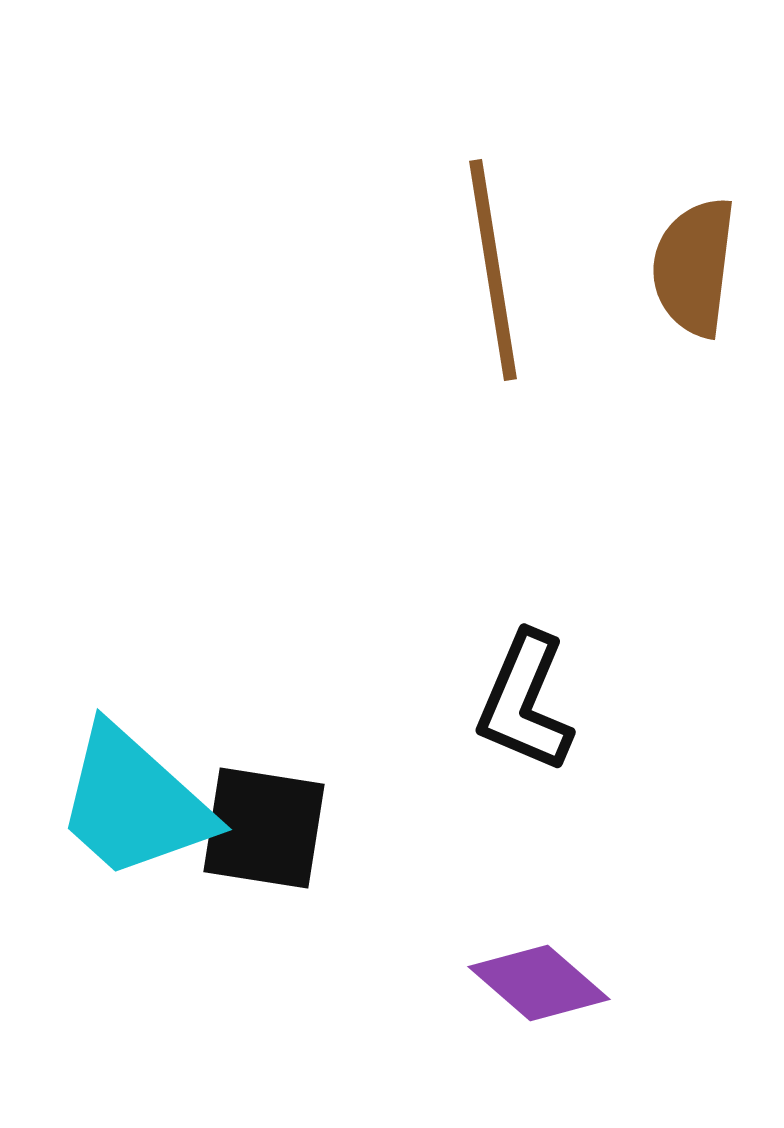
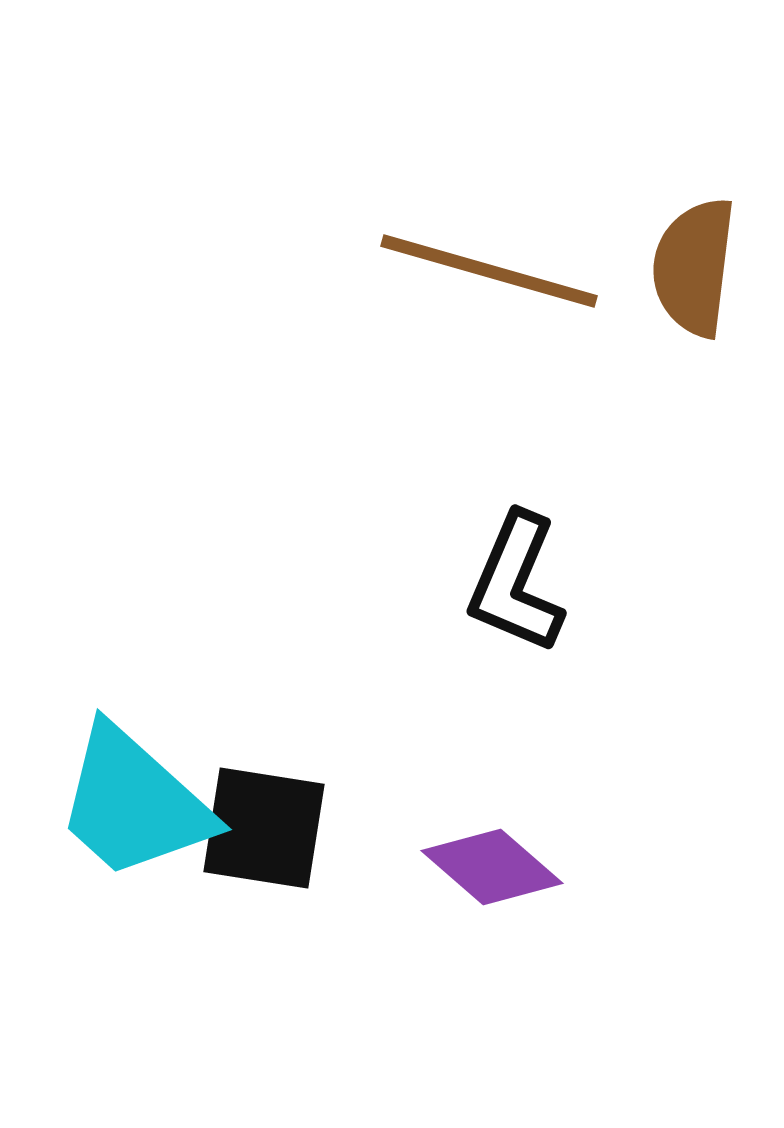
brown line: moved 4 px left, 1 px down; rotated 65 degrees counterclockwise
black L-shape: moved 9 px left, 119 px up
purple diamond: moved 47 px left, 116 px up
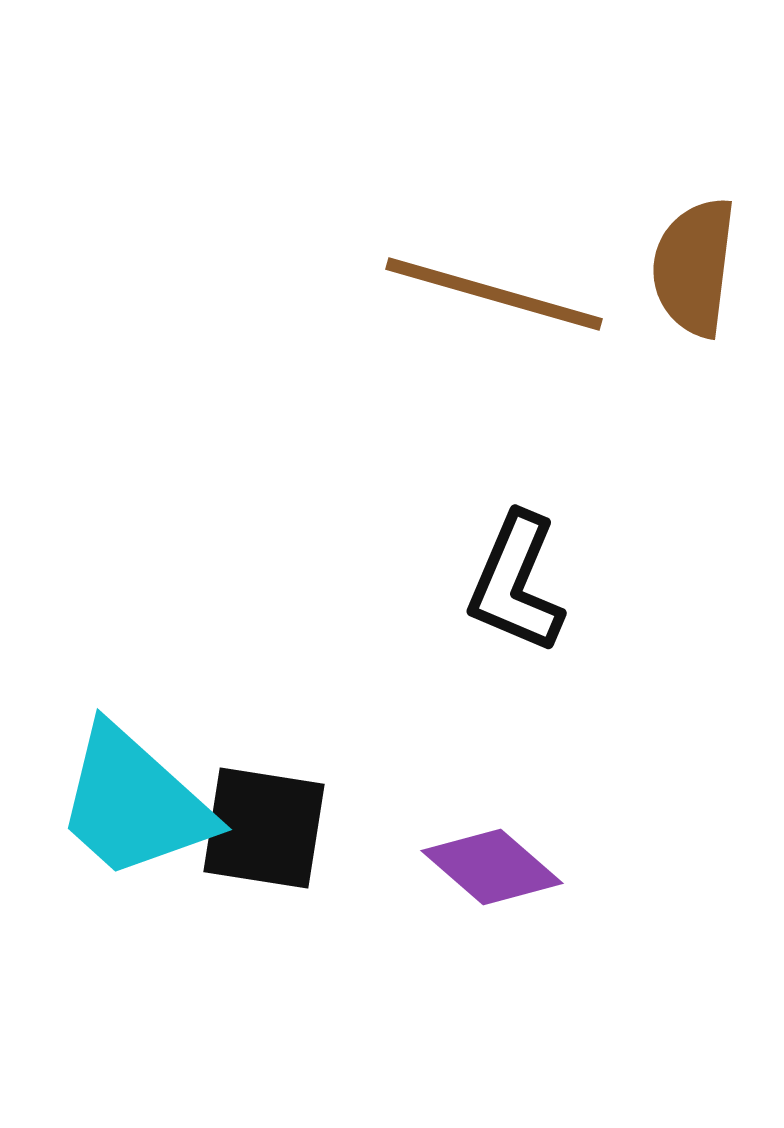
brown line: moved 5 px right, 23 px down
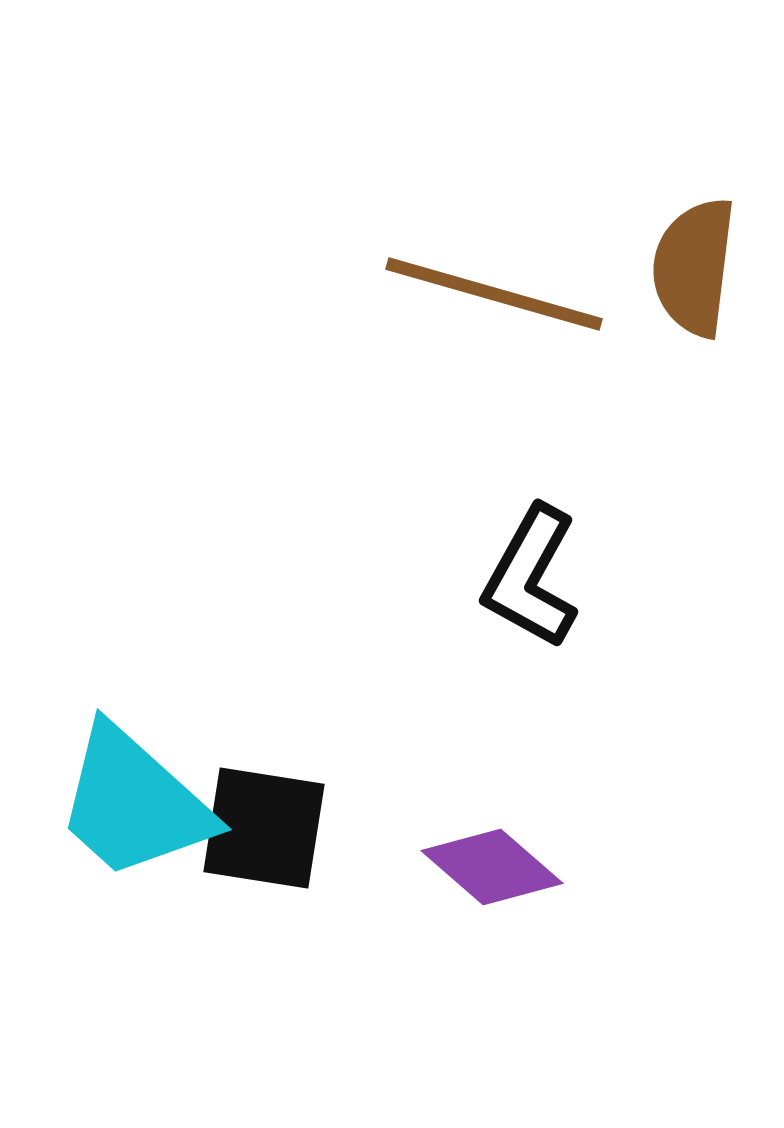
black L-shape: moved 15 px right, 6 px up; rotated 6 degrees clockwise
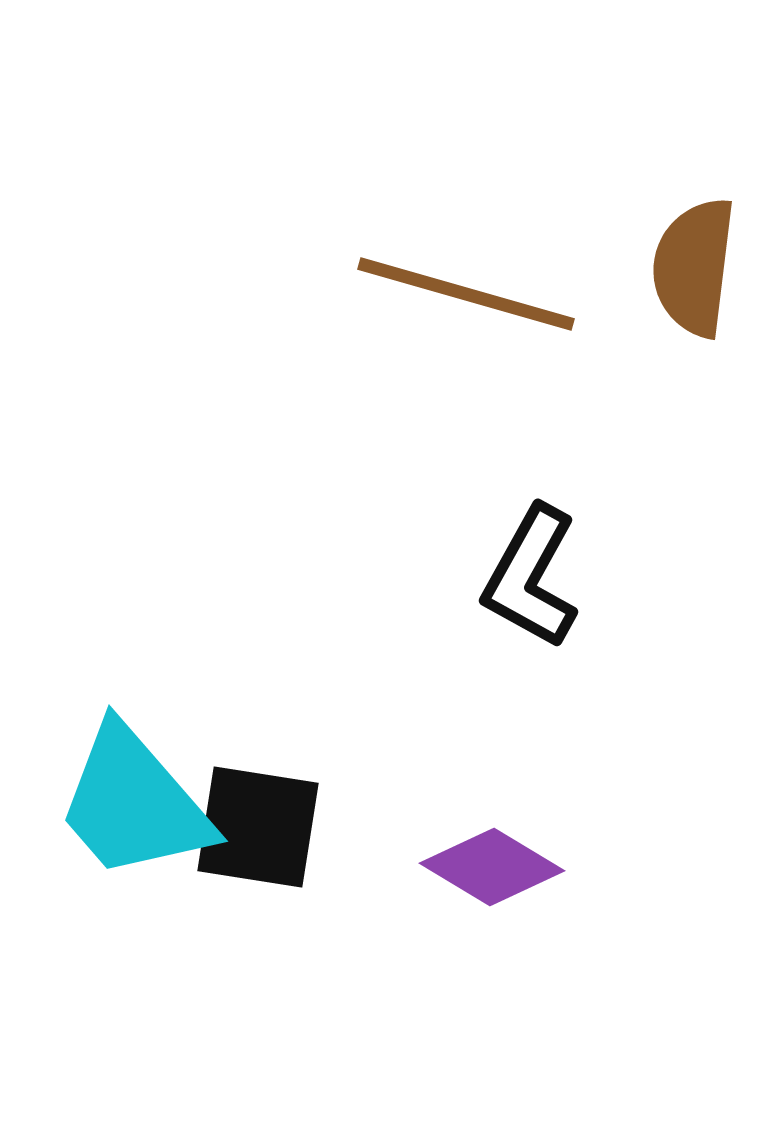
brown line: moved 28 px left
cyan trapezoid: rotated 7 degrees clockwise
black square: moved 6 px left, 1 px up
purple diamond: rotated 10 degrees counterclockwise
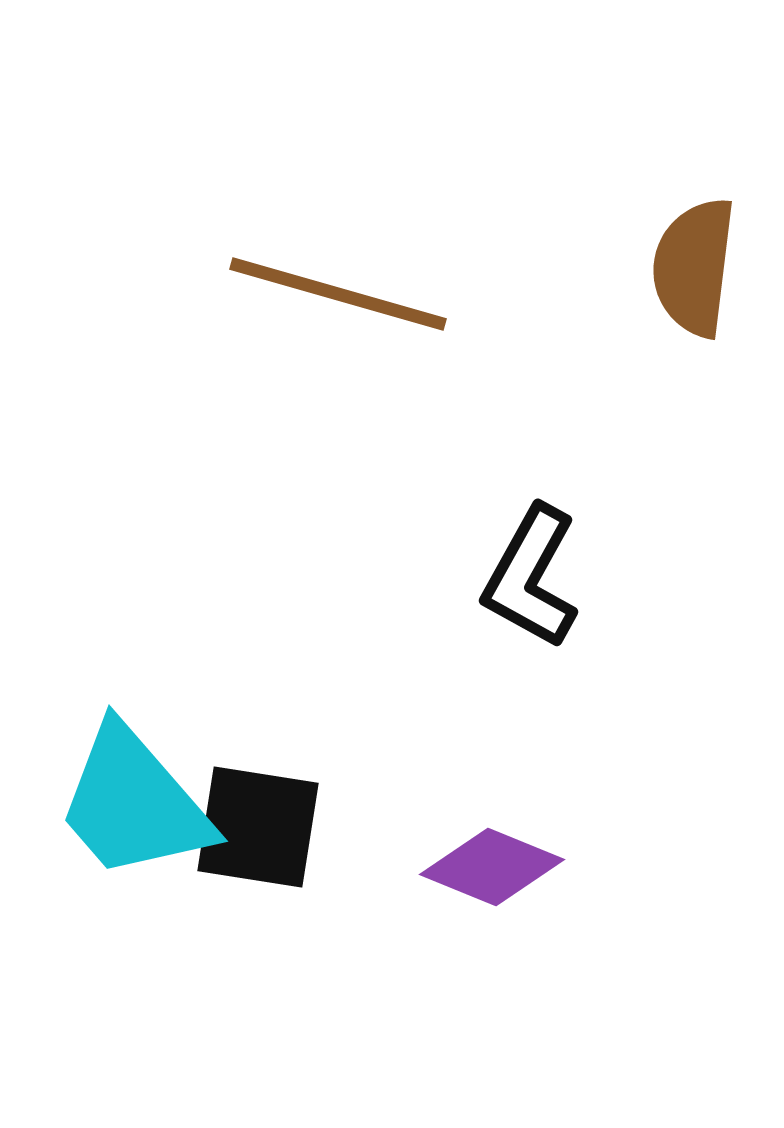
brown line: moved 128 px left
purple diamond: rotated 9 degrees counterclockwise
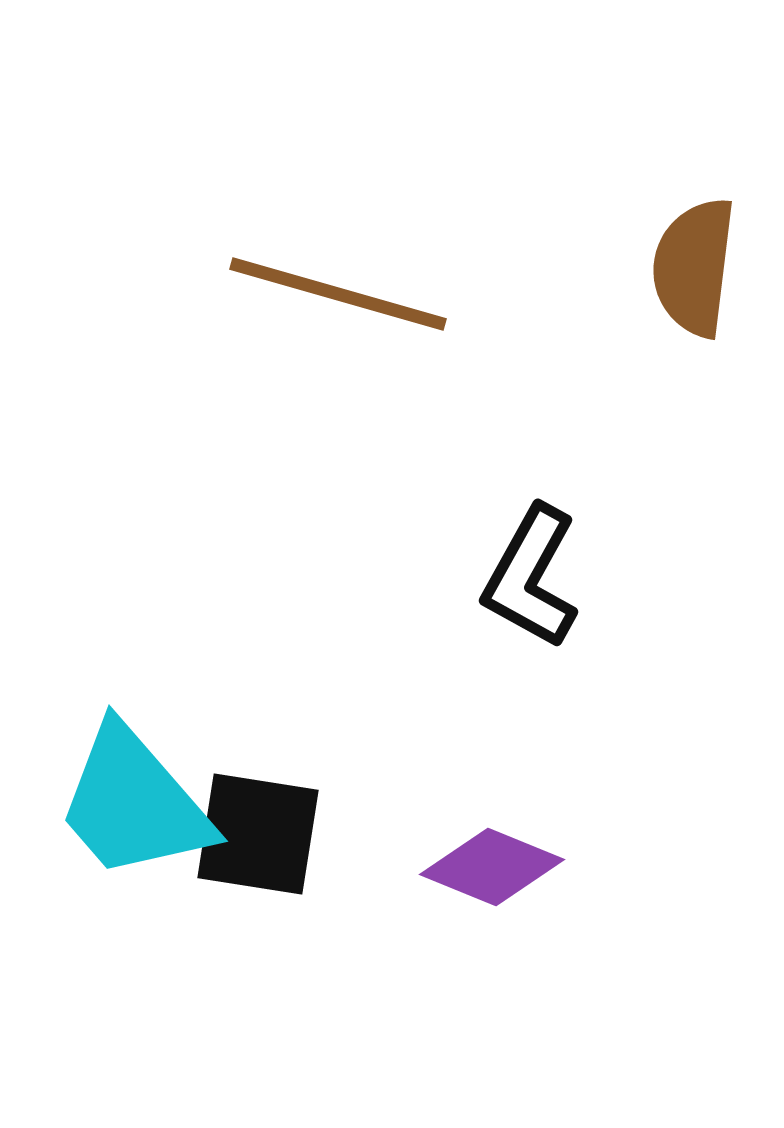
black square: moved 7 px down
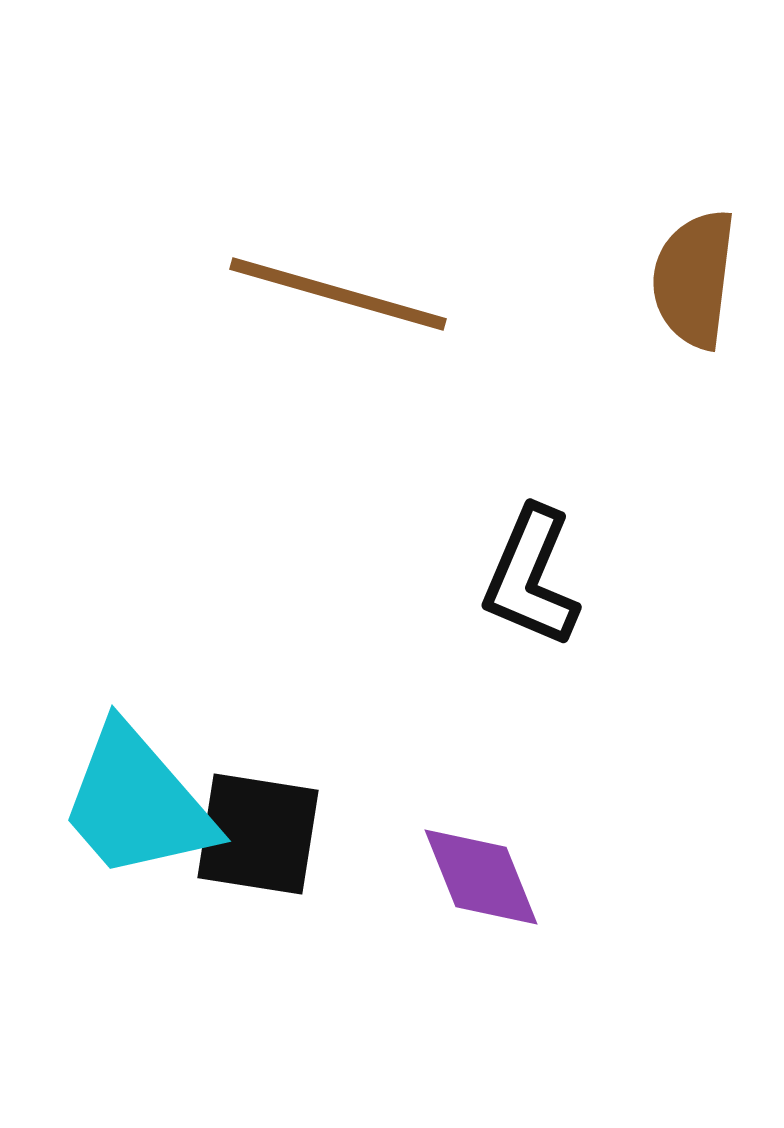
brown semicircle: moved 12 px down
black L-shape: rotated 6 degrees counterclockwise
cyan trapezoid: moved 3 px right
purple diamond: moved 11 px left, 10 px down; rotated 46 degrees clockwise
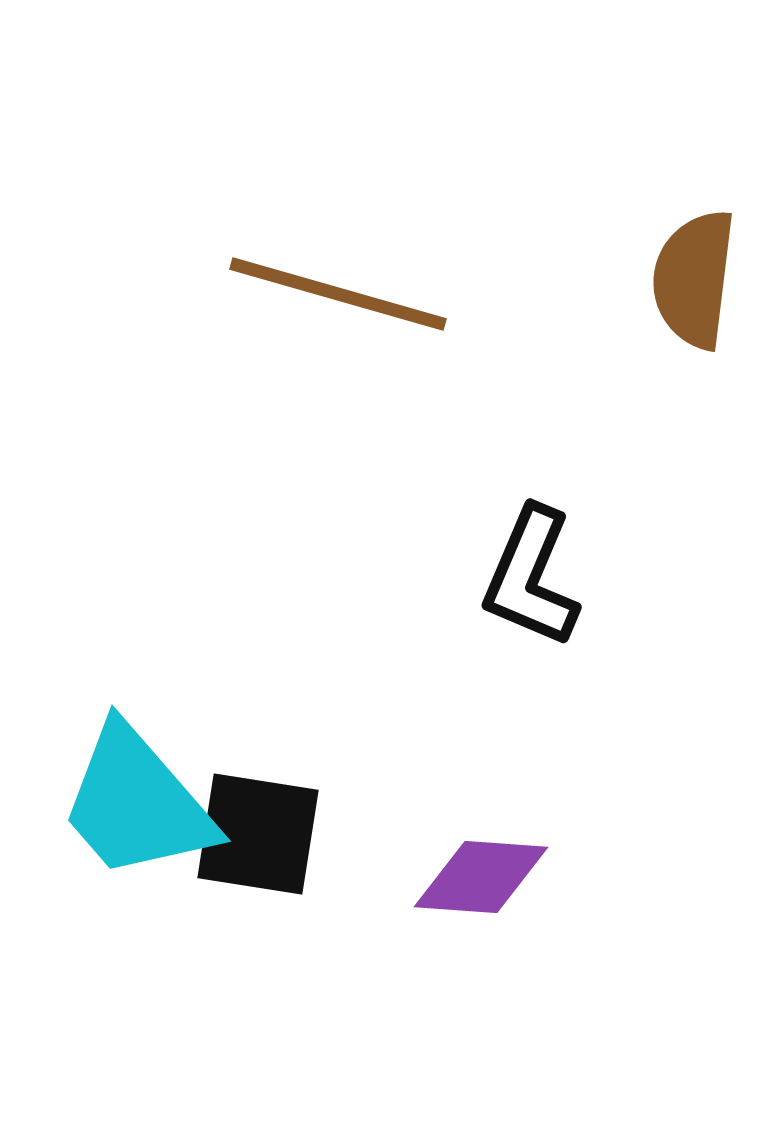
purple diamond: rotated 64 degrees counterclockwise
